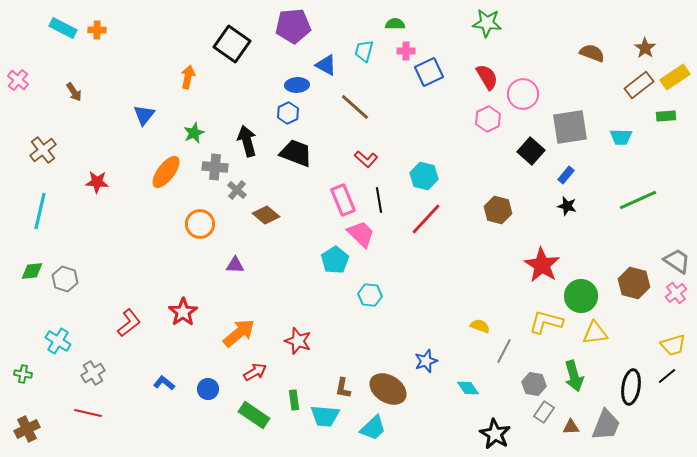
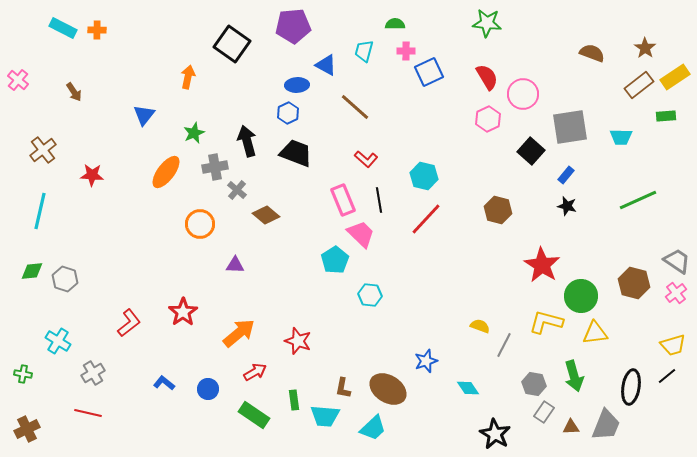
gray cross at (215, 167): rotated 15 degrees counterclockwise
red star at (97, 182): moved 5 px left, 7 px up
gray line at (504, 351): moved 6 px up
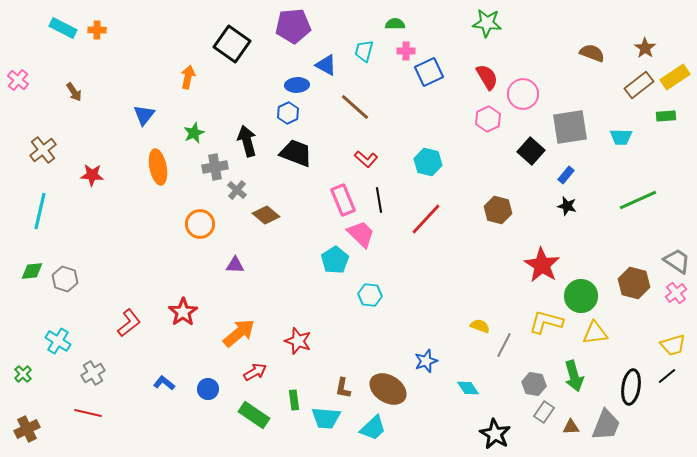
orange ellipse at (166, 172): moved 8 px left, 5 px up; rotated 48 degrees counterclockwise
cyan hexagon at (424, 176): moved 4 px right, 14 px up
green cross at (23, 374): rotated 36 degrees clockwise
cyan trapezoid at (325, 416): moved 1 px right, 2 px down
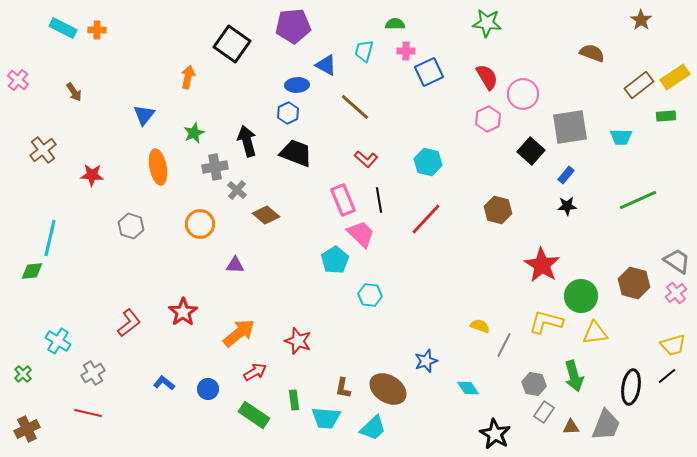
brown star at (645, 48): moved 4 px left, 28 px up
black star at (567, 206): rotated 18 degrees counterclockwise
cyan line at (40, 211): moved 10 px right, 27 px down
gray hexagon at (65, 279): moved 66 px right, 53 px up
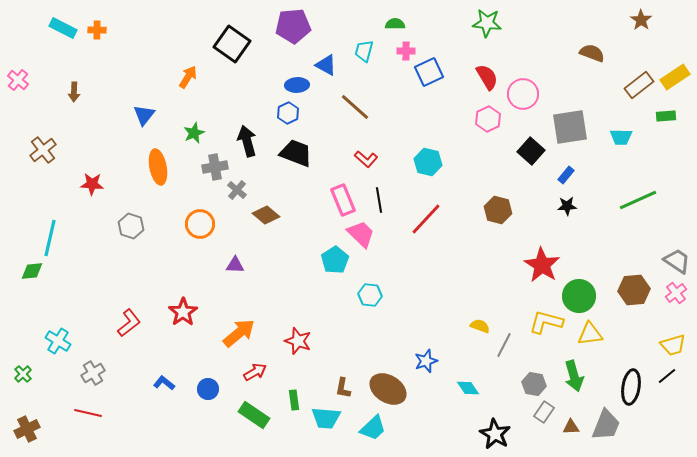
orange arrow at (188, 77): rotated 20 degrees clockwise
brown arrow at (74, 92): rotated 36 degrees clockwise
red star at (92, 175): moved 9 px down
brown hexagon at (634, 283): moved 7 px down; rotated 20 degrees counterclockwise
green circle at (581, 296): moved 2 px left
yellow triangle at (595, 333): moved 5 px left, 1 px down
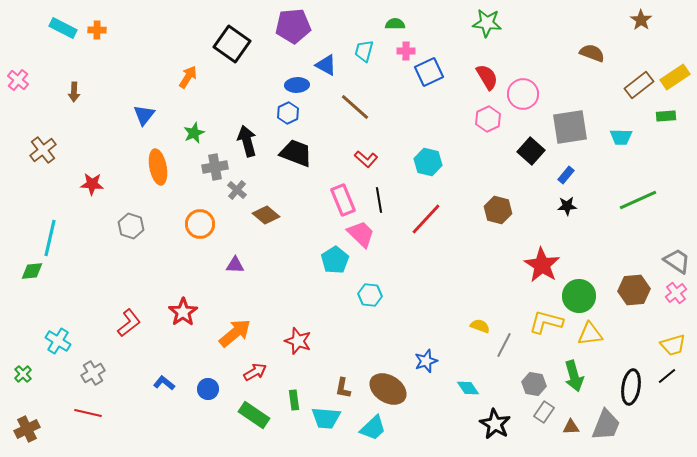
orange arrow at (239, 333): moved 4 px left
black star at (495, 434): moved 10 px up
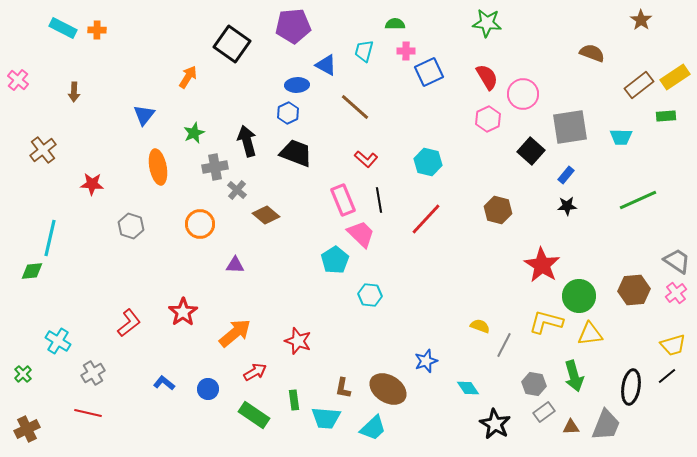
gray rectangle at (544, 412): rotated 20 degrees clockwise
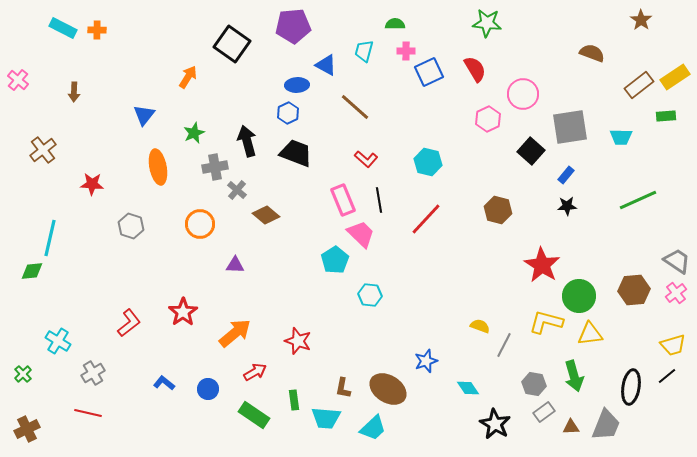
red semicircle at (487, 77): moved 12 px left, 8 px up
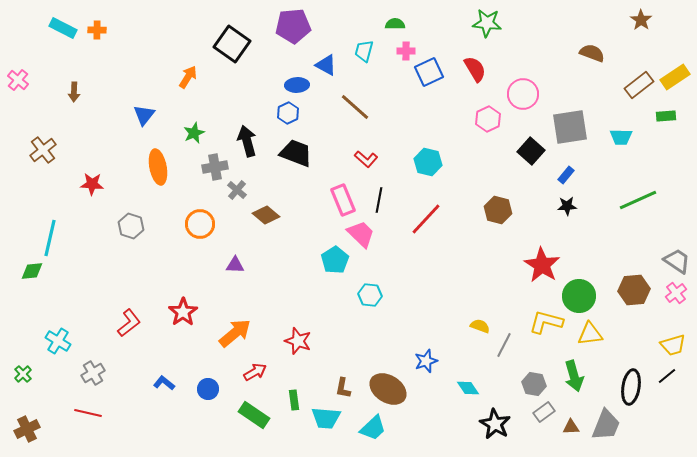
black line at (379, 200): rotated 20 degrees clockwise
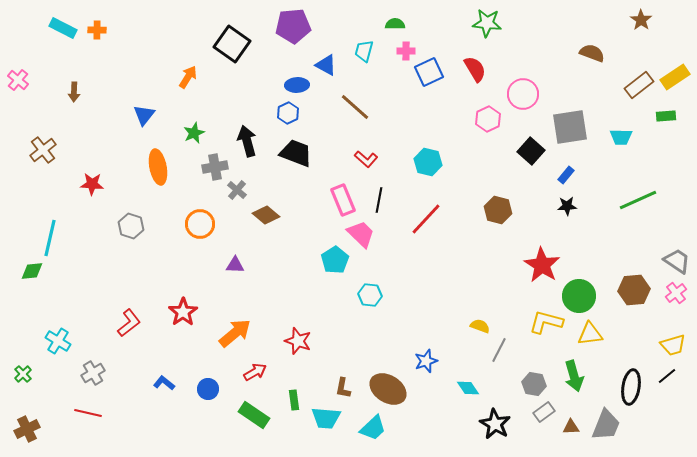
gray line at (504, 345): moved 5 px left, 5 px down
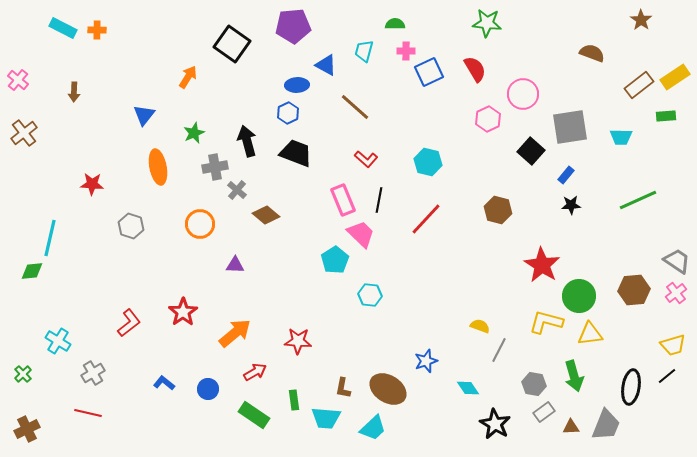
brown cross at (43, 150): moved 19 px left, 17 px up
black star at (567, 206): moved 4 px right, 1 px up
red star at (298, 341): rotated 16 degrees counterclockwise
